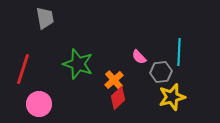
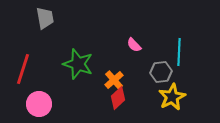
pink semicircle: moved 5 px left, 12 px up
yellow star: rotated 12 degrees counterclockwise
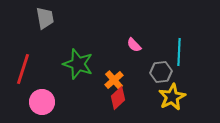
pink circle: moved 3 px right, 2 px up
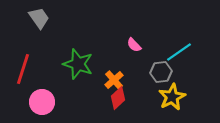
gray trapezoid: moved 6 px left; rotated 25 degrees counterclockwise
cyan line: rotated 52 degrees clockwise
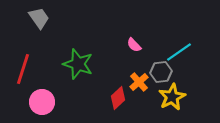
orange cross: moved 25 px right, 2 px down
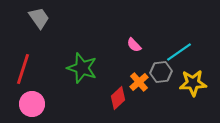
green star: moved 4 px right, 4 px down
yellow star: moved 21 px right, 14 px up; rotated 24 degrees clockwise
pink circle: moved 10 px left, 2 px down
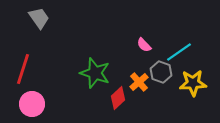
pink semicircle: moved 10 px right
green star: moved 13 px right, 5 px down
gray hexagon: rotated 25 degrees clockwise
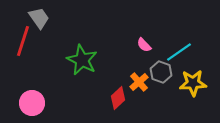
red line: moved 28 px up
green star: moved 13 px left, 13 px up; rotated 8 degrees clockwise
pink circle: moved 1 px up
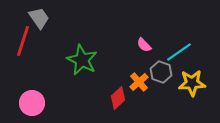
yellow star: moved 1 px left
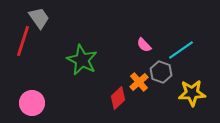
cyan line: moved 2 px right, 2 px up
yellow star: moved 10 px down
